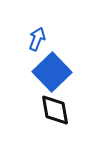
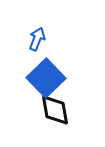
blue square: moved 6 px left, 6 px down
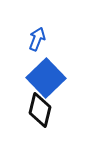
black diamond: moved 15 px left; rotated 24 degrees clockwise
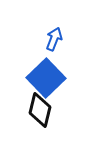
blue arrow: moved 17 px right
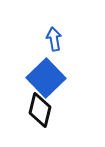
blue arrow: rotated 30 degrees counterclockwise
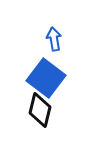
blue square: rotated 9 degrees counterclockwise
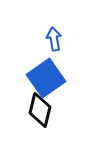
blue square: rotated 18 degrees clockwise
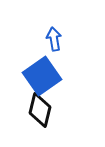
blue square: moved 4 px left, 2 px up
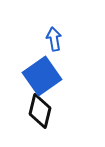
black diamond: moved 1 px down
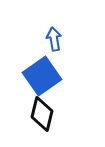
black diamond: moved 2 px right, 3 px down
